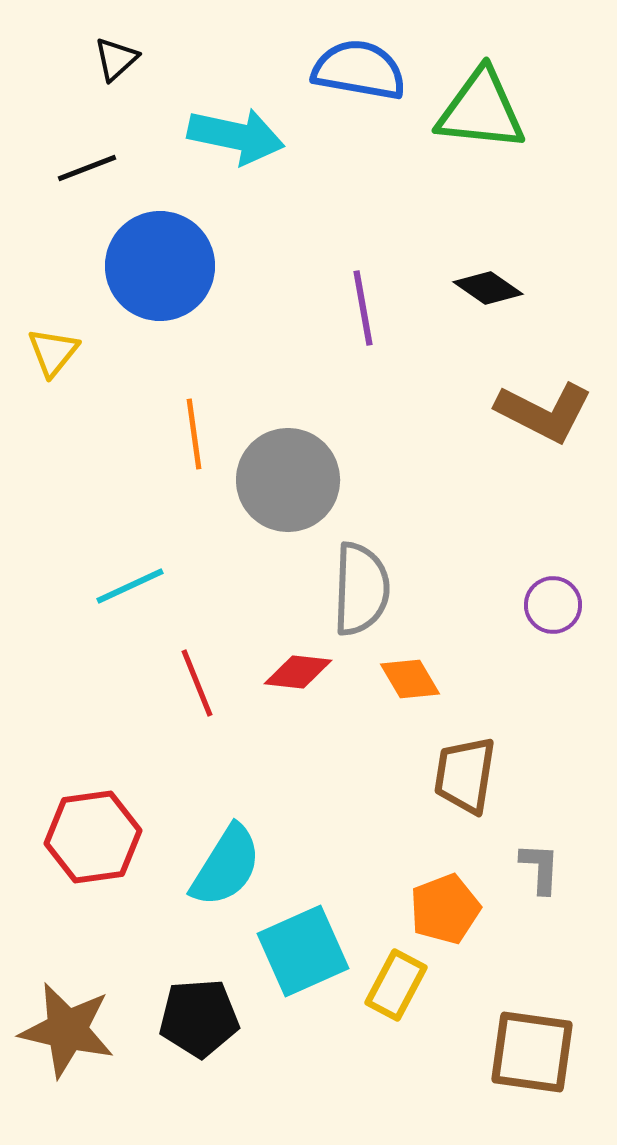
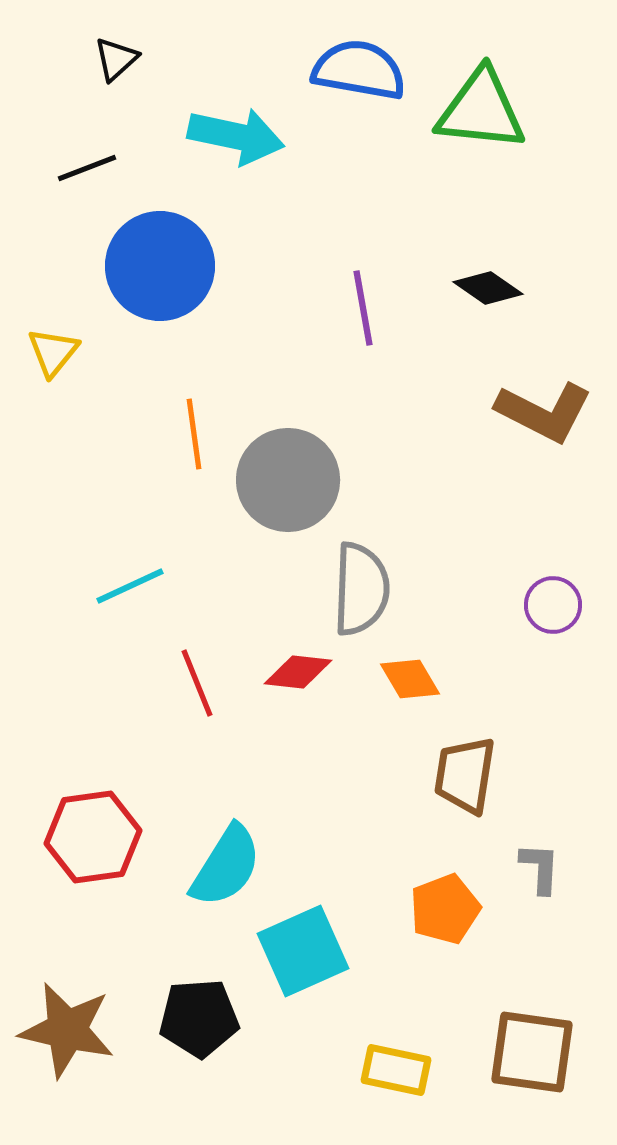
yellow rectangle: moved 85 px down; rotated 74 degrees clockwise
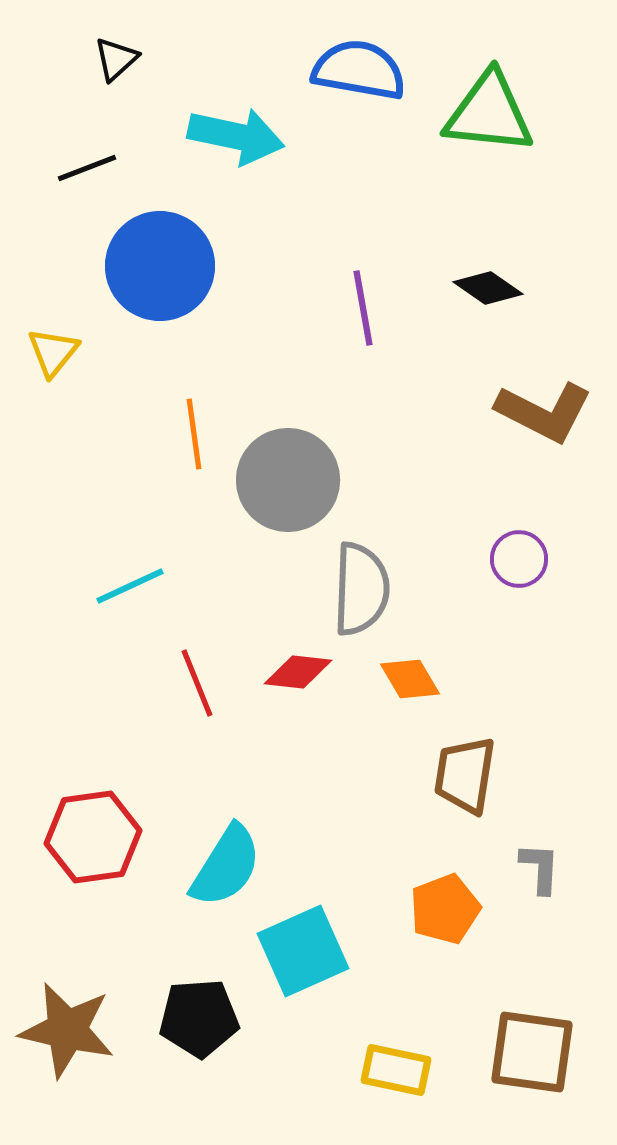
green triangle: moved 8 px right, 3 px down
purple circle: moved 34 px left, 46 px up
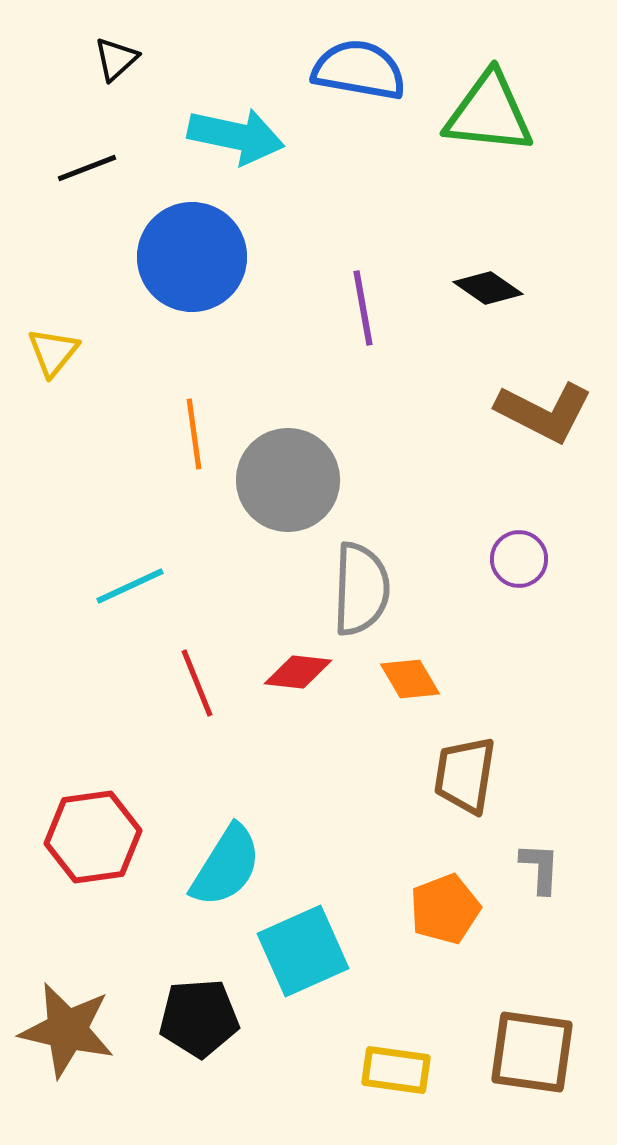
blue circle: moved 32 px right, 9 px up
yellow rectangle: rotated 4 degrees counterclockwise
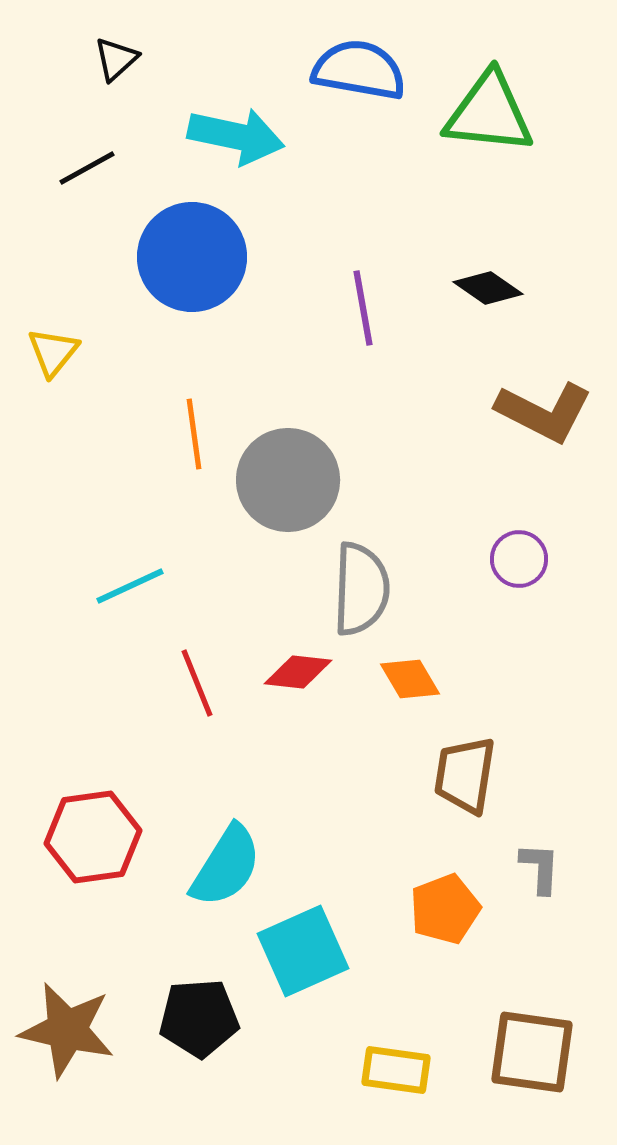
black line: rotated 8 degrees counterclockwise
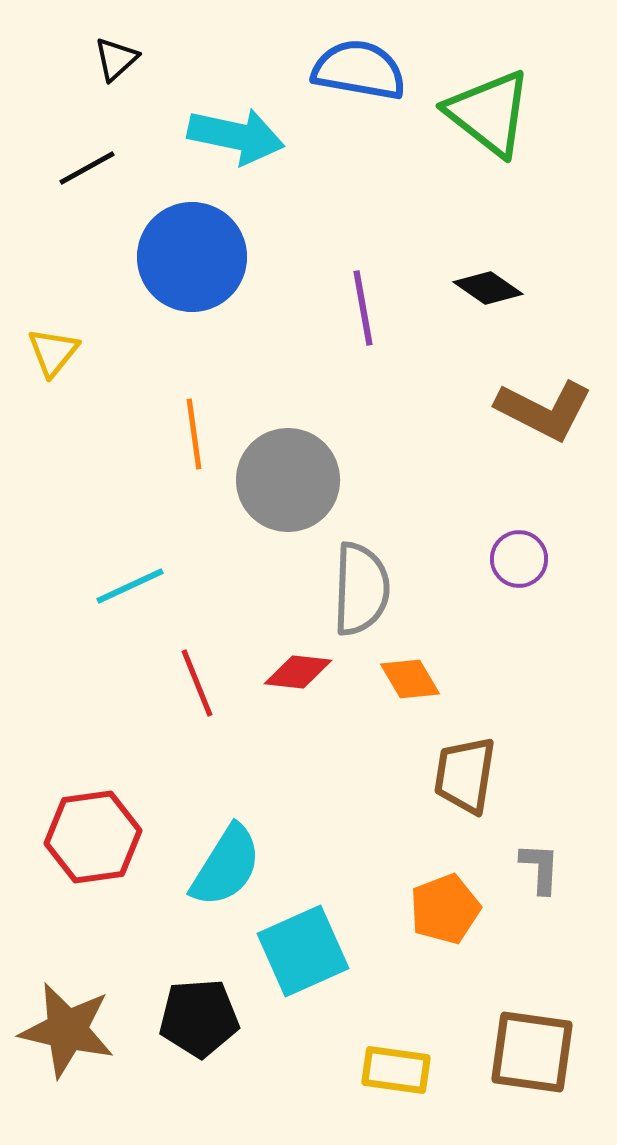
green triangle: rotated 32 degrees clockwise
brown L-shape: moved 2 px up
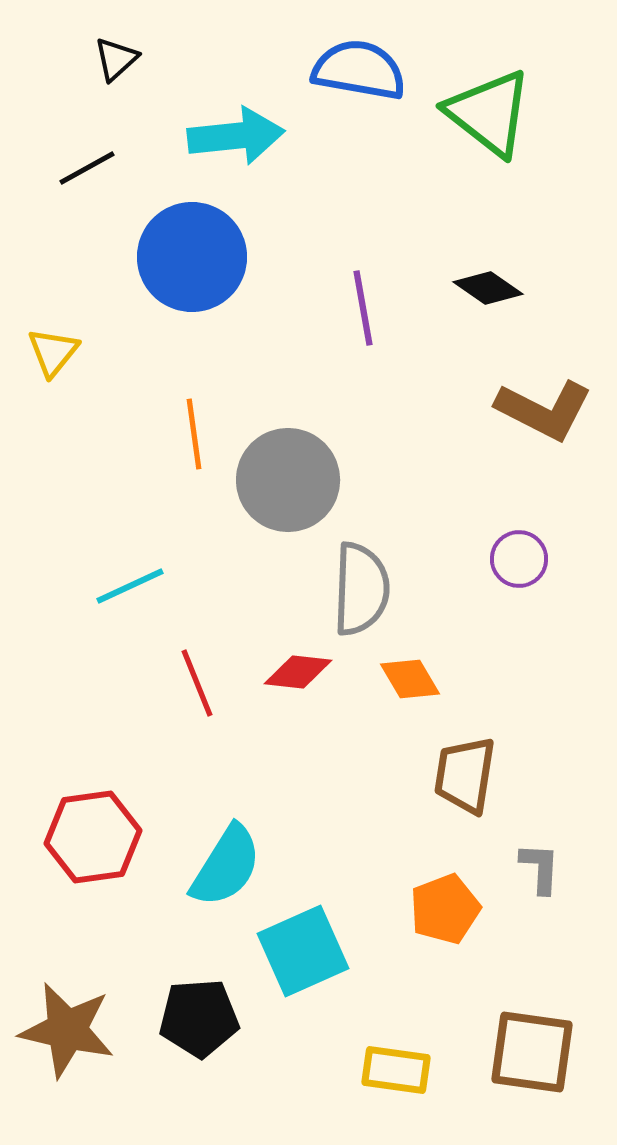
cyan arrow: rotated 18 degrees counterclockwise
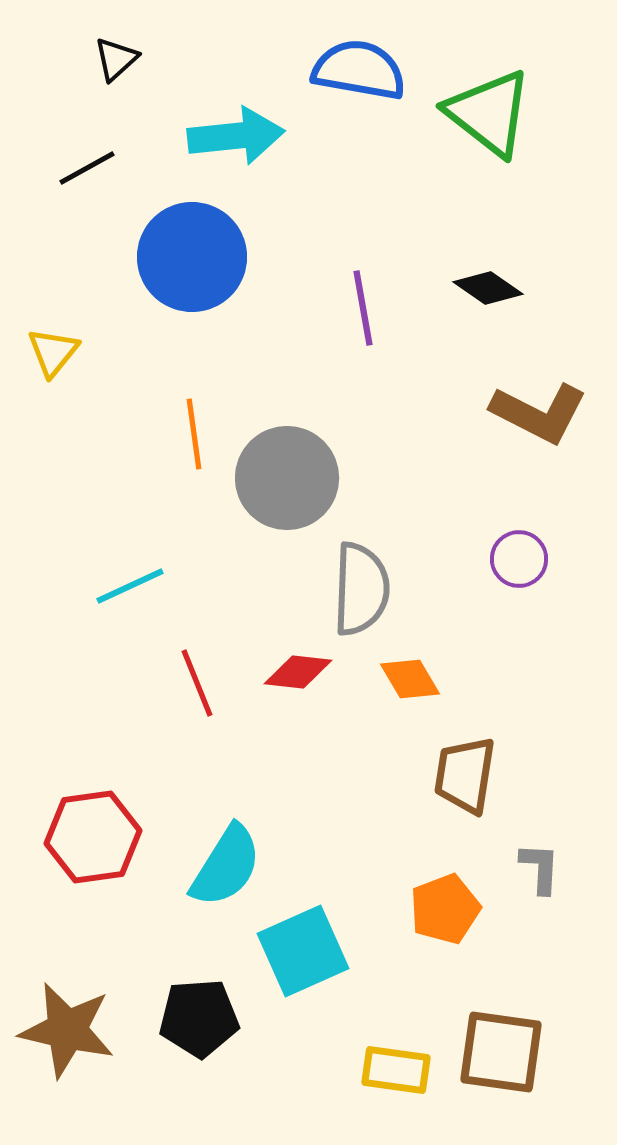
brown L-shape: moved 5 px left, 3 px down
gray circle: moved 1 px left, 2 px up
brown square: moved 31 px left
